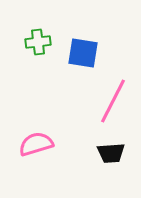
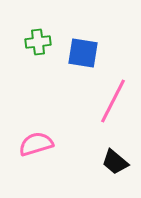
black trapezoid: moved 4 px right, 9 px down; rotated 44 degrees clockwise
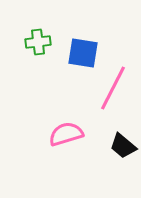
pink line: moved 13 px up
pink semicircle: moved 30 px right, 10 px up
black trapezoid: moved 8 px right, 16 px up
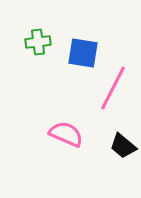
pink semicircle: rotated 40 degrees clockwise
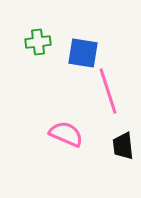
pink line: moved 5 px left, 3 px down; rotated 45 degrees counterclockwise
black trapezoid: rotated 44 degrees clockwise
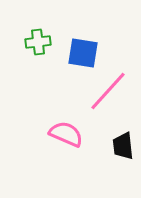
pink line: rotated 60 degrees clockwise
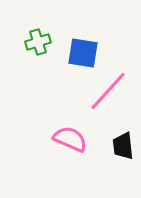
green cross: rotated 10 degrees counterclockwise
pink semicircle: moved 4 px right, 5 px down
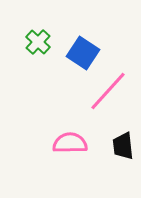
green cross: rotated 30 degrees counterclockwise
blue square: rotated 24 degrees clockwise
pink semicircle: moved 4 px down; rotated 24 degrees counterclockwise
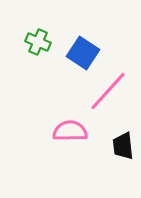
green cross: rotated 20 degrees counterclockwise
pink semicircle: moved 12 px up
